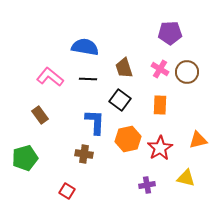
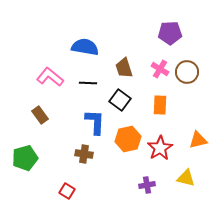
black line: moved 4 px down
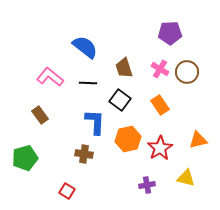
blue semicircle: rotated 28 degrees clockwise
orange rectangle: rotated 36 degrees counterclockwise
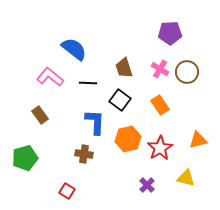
blue semicircle: moved 11 px left, 2 px down
purple cross: rotated 35 degrees counterclockwise
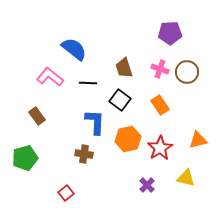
pink cross: rotated 12 degrees counterclockwise
brown rectangle: moved 3 px left, 1 px down
red square: moved 1 px left, 2 px down; rotated 21 degrees clockwise
